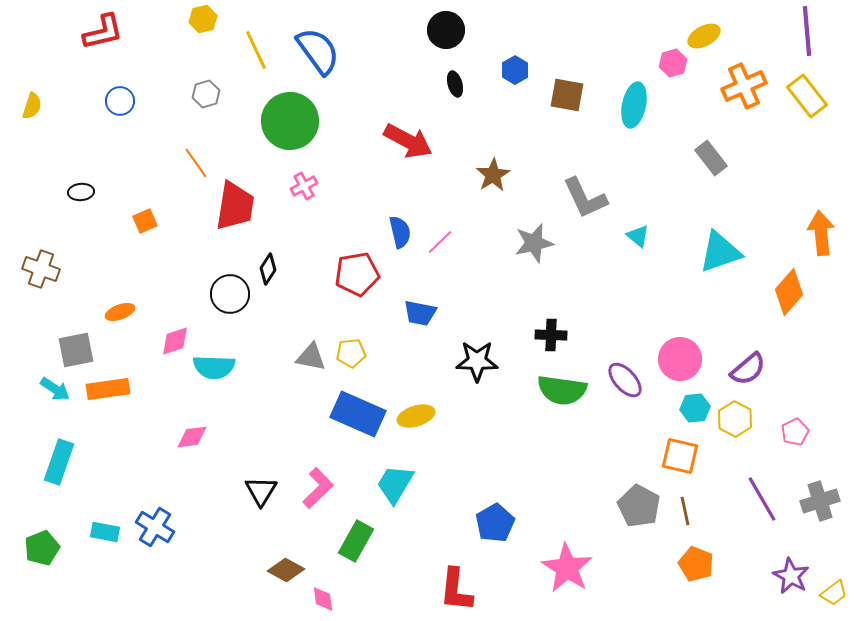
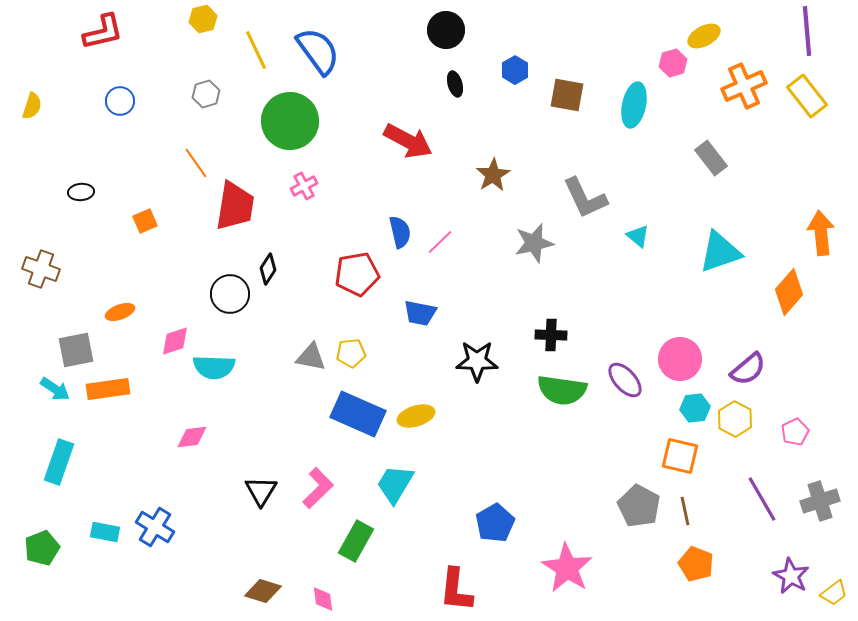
brown diamond at (286, 570): moved 23 px left, 21 px down; rotated 12 degrees counterclockwise
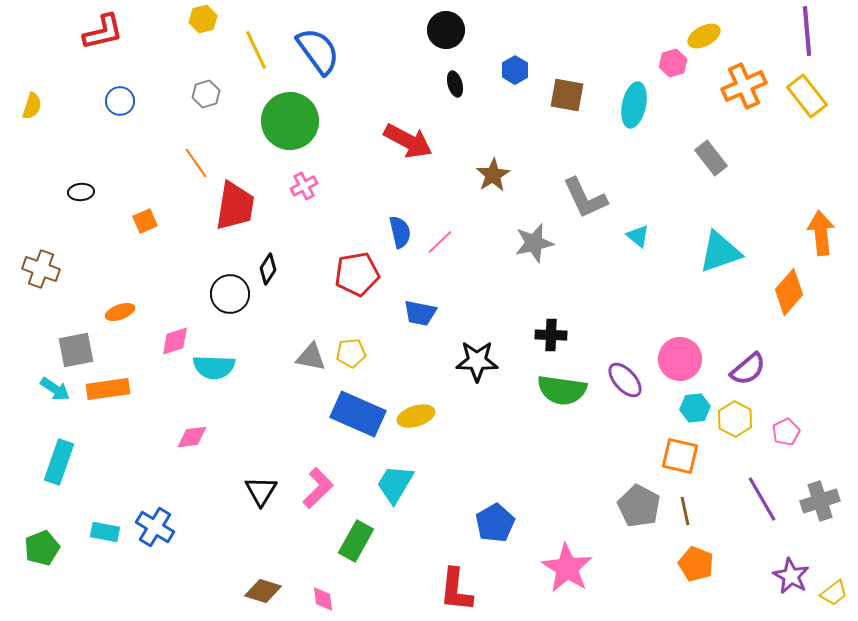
pink pentagon at (795, 432): moved 9 px left
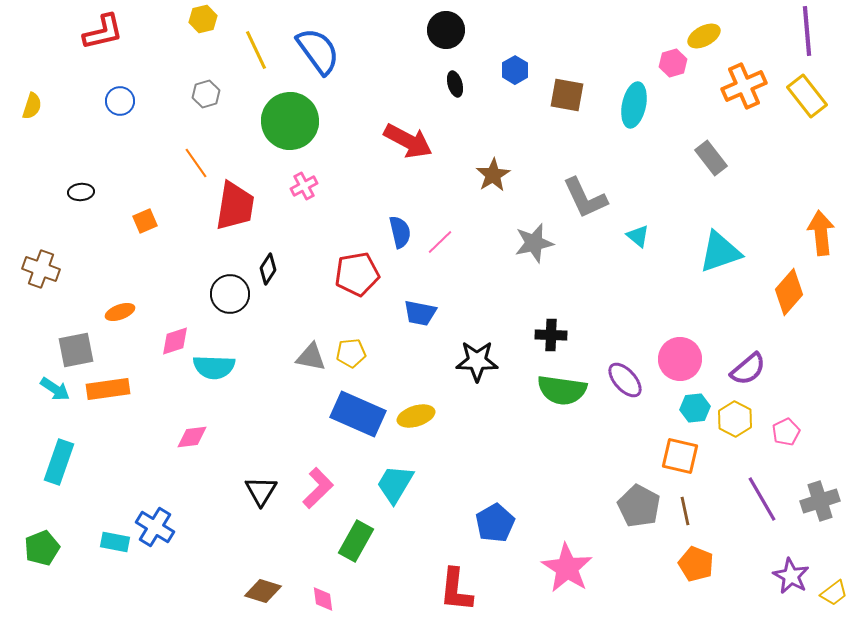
cyan rectangle at (105, 532): moved 10 px right, 10 px down
